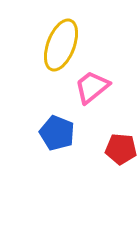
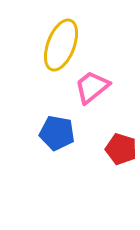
blue pentagon: rotated 12 degrees counterclockwise
red pentagon: rotated 12 degrees clockwise
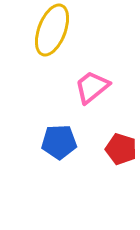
yellow ellipse: moved 9 px left, 15 px up
blue pentagon: moved 2 px right, 9 px down; rotated 12 degrees counterclockwise
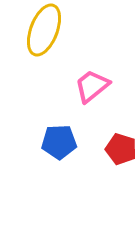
yellow ellipse: moved 8 px left
pink trapezoid: moved 1 px up
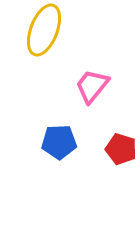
pink trapezoid: rotated 12 degrees counterclockwise
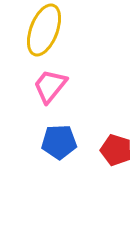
pink trapezoid: moved 42 px left
red pentagon: moved 5 px left, 1 px down
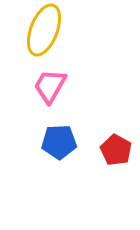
pink trapezoid: rotated 9 degrees counterclockwise
red pentagon: rotated 12 degrees clockwise
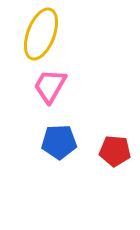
yellow ellipse: moved 3 px left, 4 px down
red pentagon: moved 1 px left, 1 px down; rotated 24 degrees counterclockwise
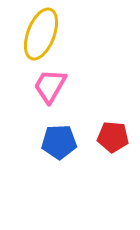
red pentagon: moved 2 px left, 14 px up
